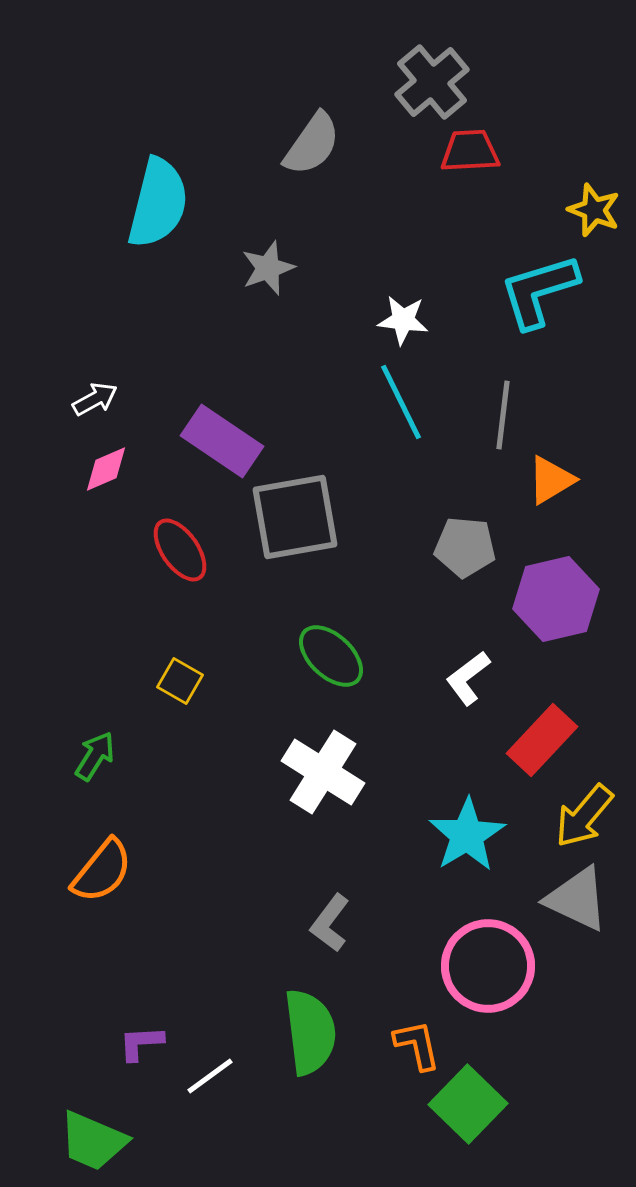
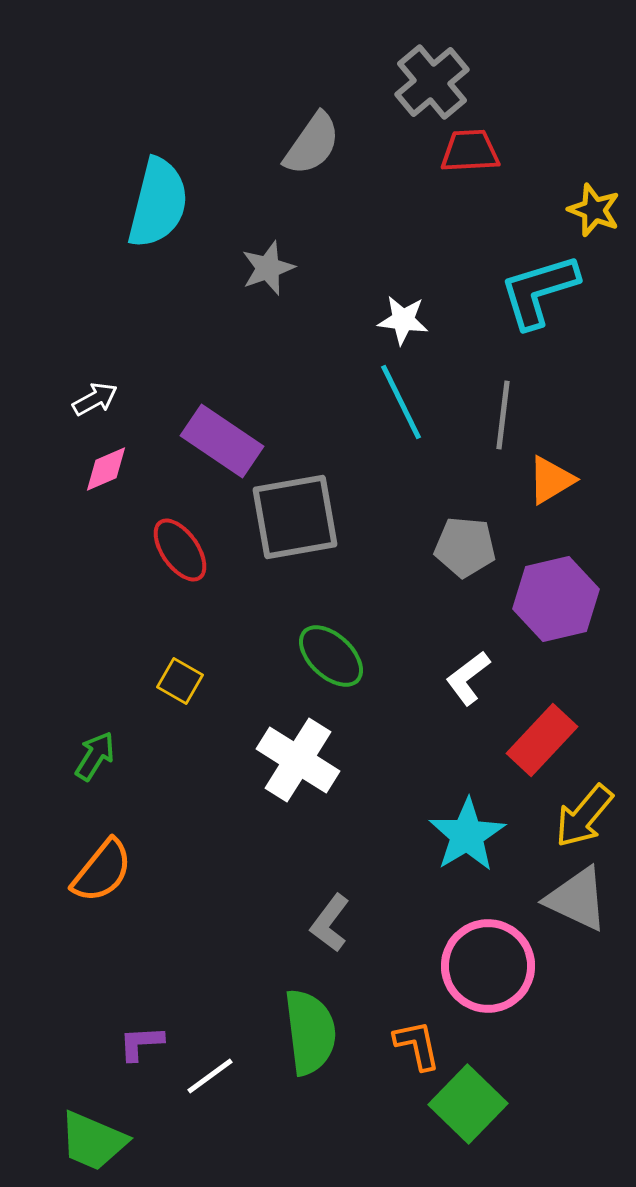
white cross: moved 25 px left, 12 px up
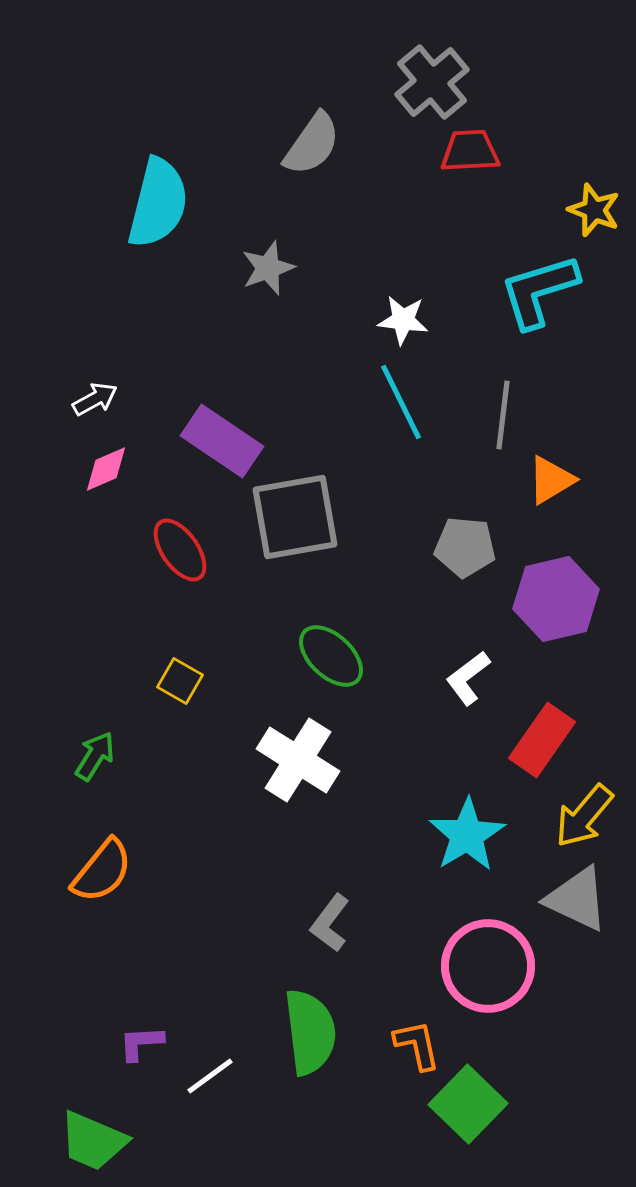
red rectangle: rotated 8 degrees counterclockwise
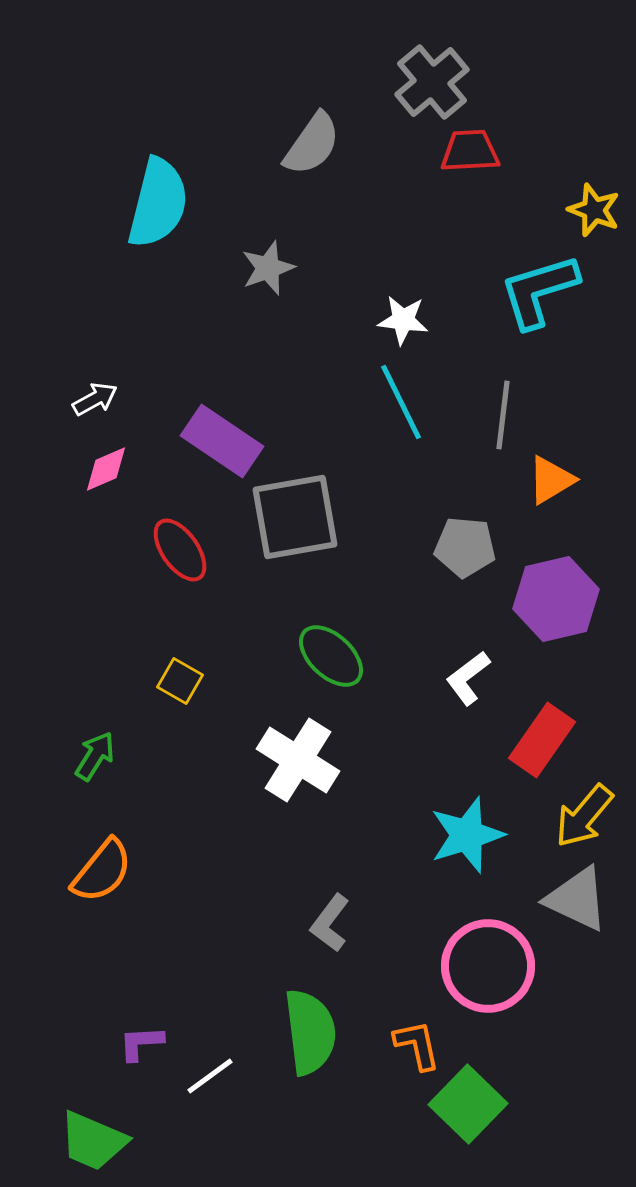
cyan star: rotated 14 degrees clockwise
